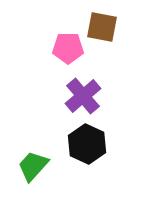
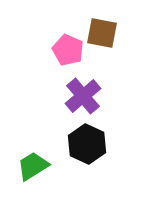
brown square: moved 6 px down
pink pentagon: moved 2 px down; rotated 24 degrees clockwise
green trapezoid: rotated 16 degrees clockwise
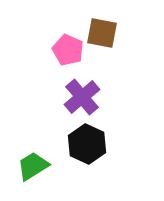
purple cross: moved 1 px left, 1 px down
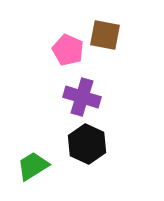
brown square: moved 3 px right, 2 px down
purple cross: rotated 33 degrees counterclockwise
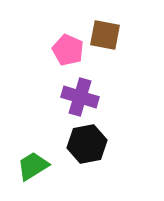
purple cross: moved 2 px left
black hexagon: rotated 24 degrees clockwise
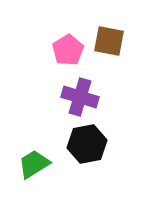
brown square: moved 4 px right, 6 px down
pink pentagon: rotated 16 degrees clockwise
green trapezoid: moved 1 px right, 2 px up
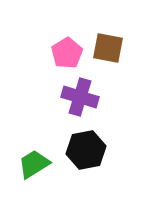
brown square: moved 1 px left, 7 px down
pink pentagon: moved 1 px left, 3 px down
black hexagon: moved 1 px left, 6 px down
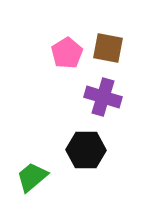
purple cross: moved 23 px right
black hexagon: rotated 12 degrees clockwise
green trapezoid: moved 2 px left, 13 px down; rotated 8 degrees counterclockwise
